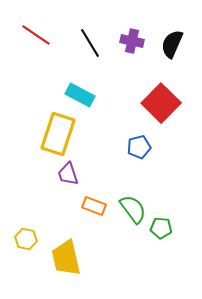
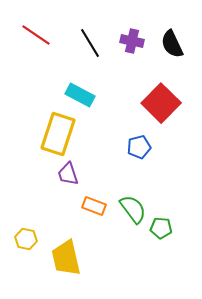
black semicircle: rotated 48 degrees counterclockwise
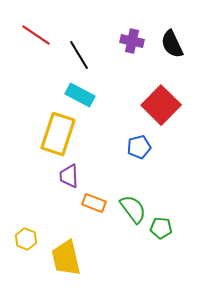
black line: moved 11 px left, 12 px down
red square: moved 2 px down
purple trapezoid: moved 1 px right, 2 px down; rotated 15 degrees clockwise
orange rectangle: moved 3 px up
yellow hexagon: rotated 10 degrees clockwise
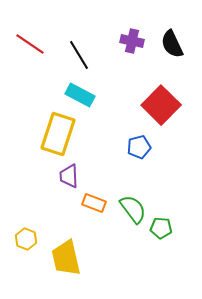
red line: moved 6 px left, 9 px down
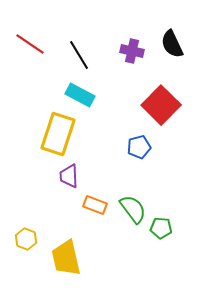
purple cross: moved 10 px down
orange rectangle: moved 1 px right, 2 px down
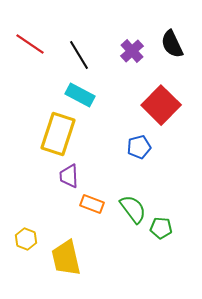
purple cross: rotated 35 degrees clockwise
orange rectangle: moved 3 px left, 1 px up
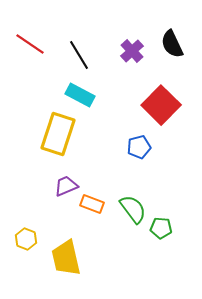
purple trapezoid: moved 3 px left, 10 px down; rotated 70 degrees clockwise
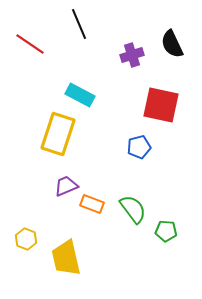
purple cross: moved 4 px down; rotated 25 degrees clockwise
black line: moved 31 px up; rotated 8 degrees clockwise
red square: rotated 33 degrees counterclockwise
green pentagon: moved 5 px right, 3 px down
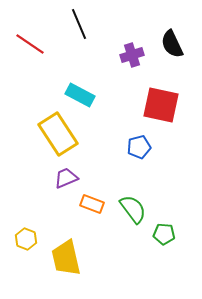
yellow rectangle: rotated 51 degrees counterclockwise
purple trapezoid: moved 8 px up
green pentagon: moved 2 px left, 3 px down
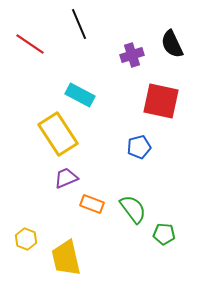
red square: moved 4 px up
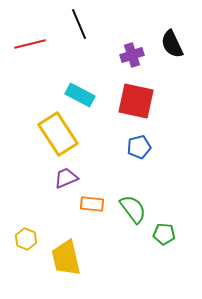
red line: rotated 48 degrees counterclockwise
red square: moved 25 px left
orange rectangle: rotated 15 degrees counterclockwise
